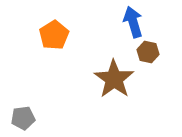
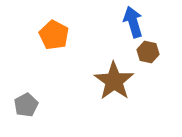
orange pentagon: rotated 12 degrees counterclockwise
brown star: moved 2 px down
gray pentagon: moved 3 px right, 13 px up; rotated 20 degrees counterclockwise
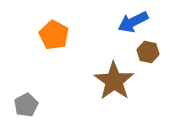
blue arrow: rotated 100 degrees counterclockwise
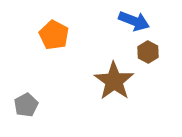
blue arrow: moved 1 px right, 1 px up; rotated 132 degrees counterclockwise
brown hexagon: rotated 15 degrees clockwise
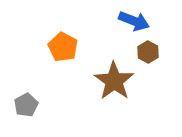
orange pentagon: moved 9 px right, 12 px down
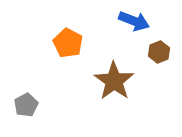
orange pentagon: moved 5 px right, 4 px up
brown hexagon: moved 11 px right; rotated 10 degrees clockwise
